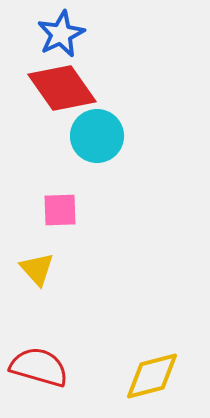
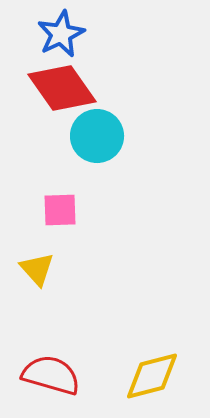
red semicircle: moved 12 px right, 8 px down
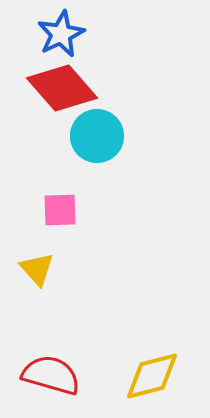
red diamond: rotated 6 degrees counterclockwise
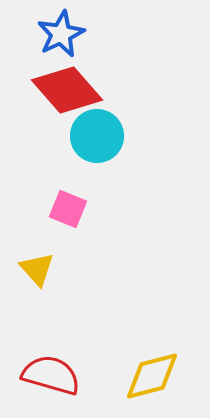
red diamond: moved 5 px right, 2 px down
pink square: moved 8 px right, 1 px up; rotated 24 degrees clockwise
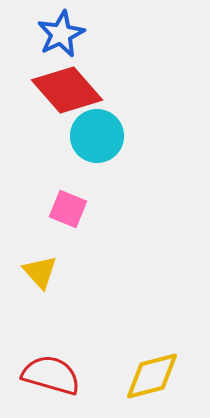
yellow triangle: moved 3 px right, 3 px down
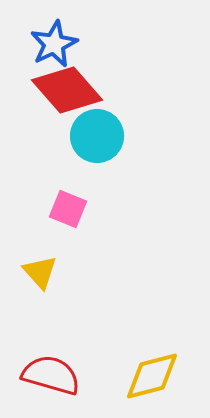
blue star: moved 7 px left, 10 px down
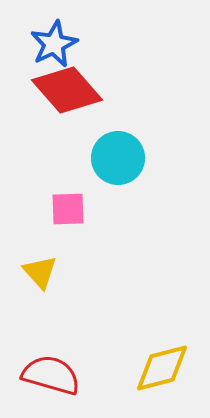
cyan circle: moved 21 px right, 22 px down
pink square: rotated 24 degrees counterclockwise
yellow diamond: moved 10 px right, 8 px up
